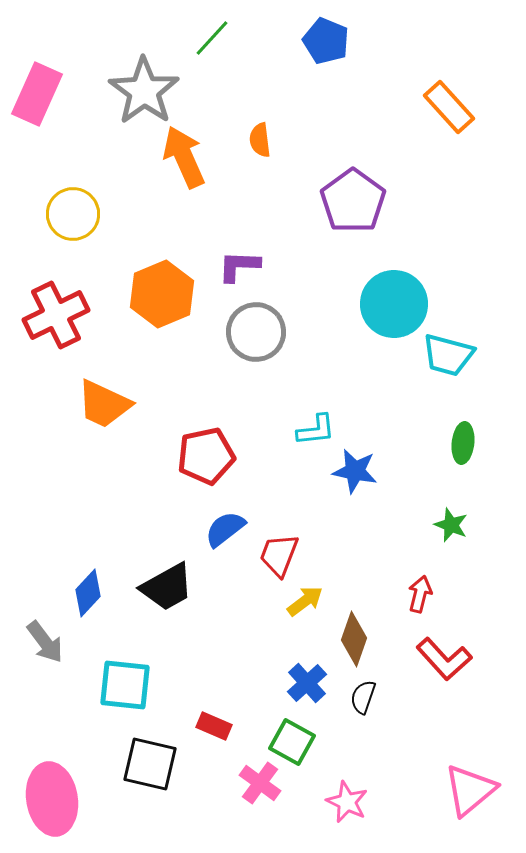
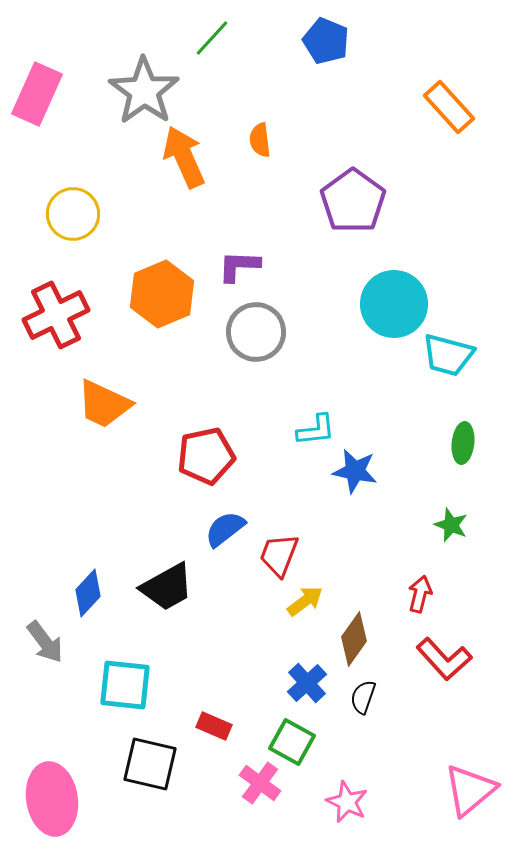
brown diamond: rotated 16 degrees clockwise
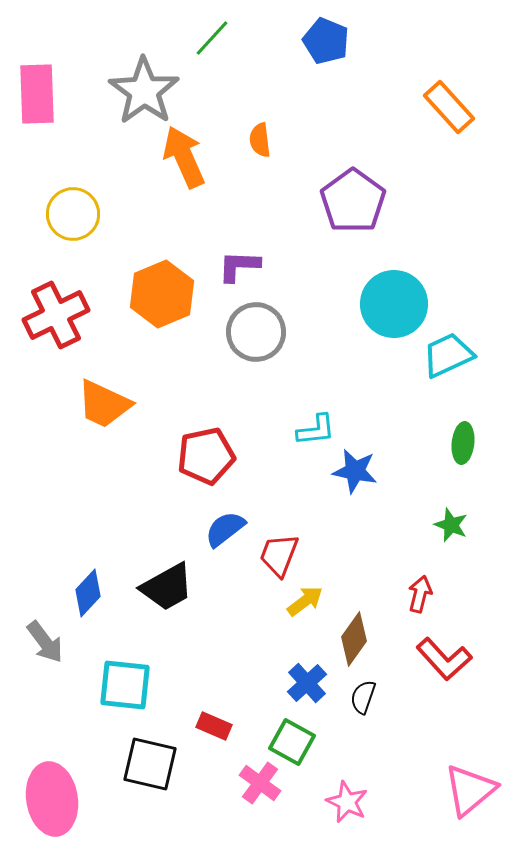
pink rectangle: rotated 26 degrees counterclockwise
cyan trapezoid: rotated 140 degrees clockwise
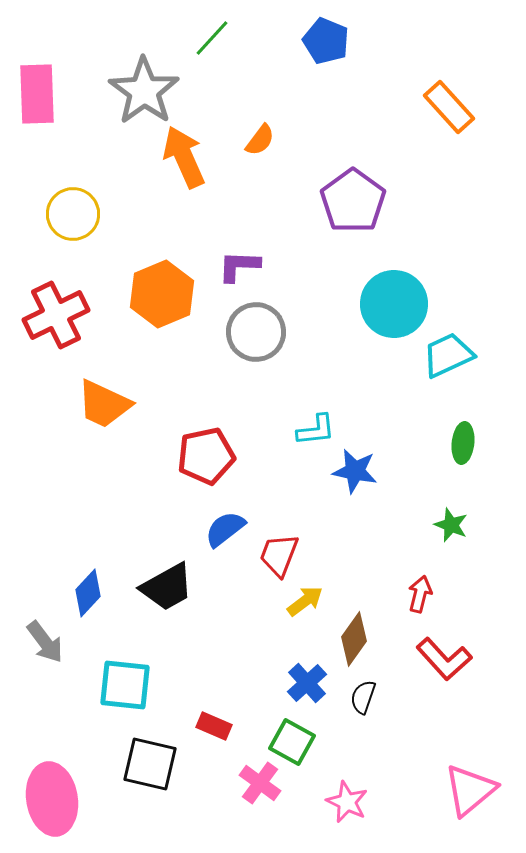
orange semicircle: rotated 136 degrees counterclockwise
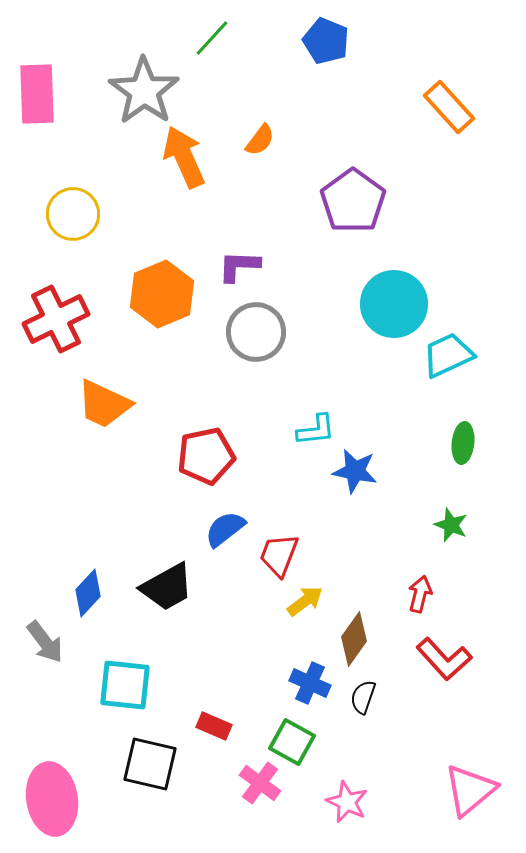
red cross: moved 4 px down
blue cross: moved 3 px right; rotated 24 degrees counterclockwise
